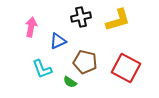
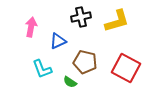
yellow L-shape: moved 1 px left, 1 px down
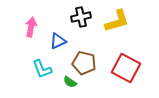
brown pentagon: moved 1 px left, 1 px down
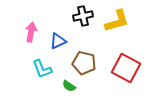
black cross: moved 2 px right, 1 px up
pink arrow: moved 5 px down
green semicircle: moved 1 px left, 4 px down
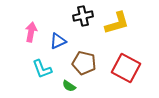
yellow L-shape: moved 2 px down
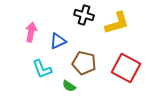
black cross: moved 1 px right, 1 px up; rotated 30 degrees clockwise
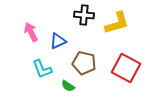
black cross: rotated 12 degrees counterclockwise
pink arrow: rotated 36 degrees counterclockwise
green semicircle: moved 1 px left
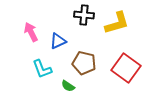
red square: rotated 8 degrees clockwise
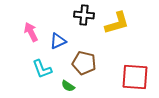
red square: moved 9 px right, 9 px down; rotated 32 degrees counterclockwise
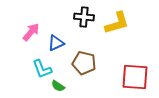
black cross: moved 2 px down
pink arrow: rotated 66 degrees clockwise
blue triangle: moved 2 px left, 2 px down
green semicircle: moved 10 px left
